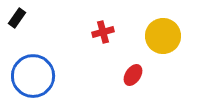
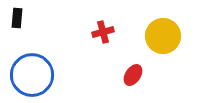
black rectangle: rotated 30 degrees counterclockwise
blue circle: moved 1 px left, 1 px up
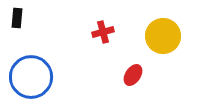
blue circle: moved 1 px left, 2 px down
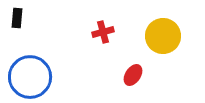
blue circle: moved 1 px left
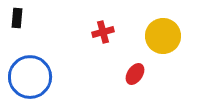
red ellipse: moved 2 px right, 1 px up
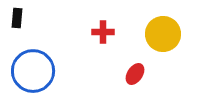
red cross: rotated 15 degrees clockwise
yellow circle: moved 2 px up
blue circle: moved 3 px right, 6 px up
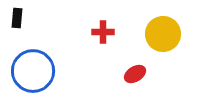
red ellipse: rotated 25 degrees clockwise
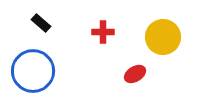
black rectangle: moved 24 px right, 5 px down; rotated 54 degrees counterclockwise
yellow circle: moved 3 px down
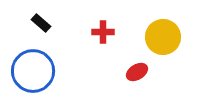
red ellipse: moved 2 px right, 2 px up
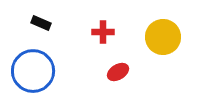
black rectangle: rotated 18 degrees counterclockwise
red ellipse: moved 19 px left
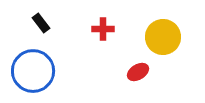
black rectangle: rotated 30 degrees clockwise
red cross: moved 3 px up
red ellipse: moved 20 px right
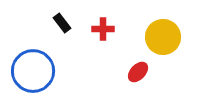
black rectangle: moved 21 px right
red ellipse: rotated 15 degrees counterclockwise
